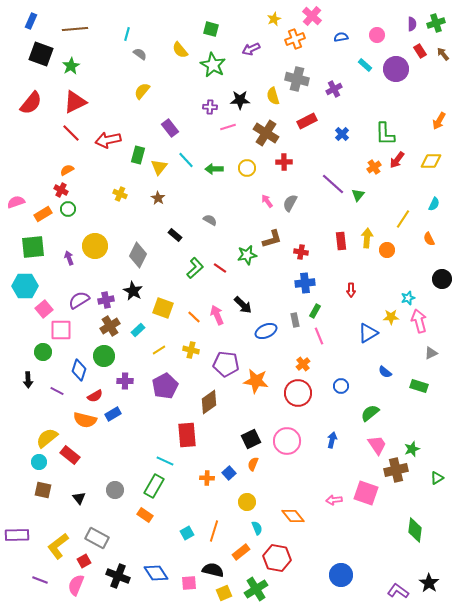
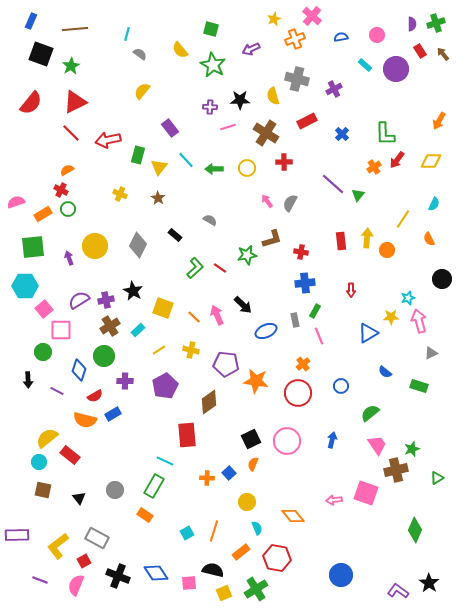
gray diamond at (138, 255): moved 10 px up
green diamond at (415, 530): rotated 15 degrees clockwise
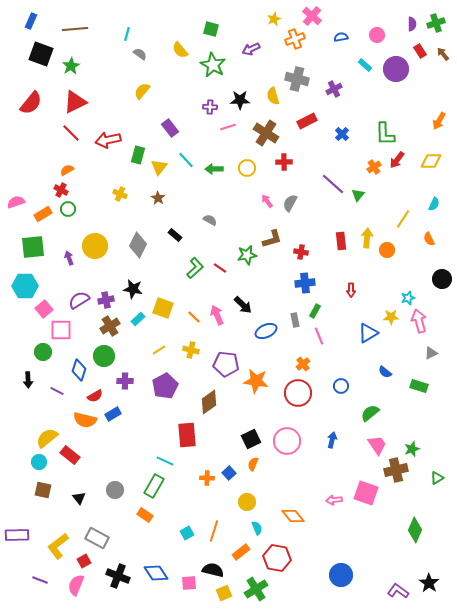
black star at (133, 291): moved 2 px up; rotated 18 degrees counterclockwise
cyan rectangle at (138, 330): moved 11 px up
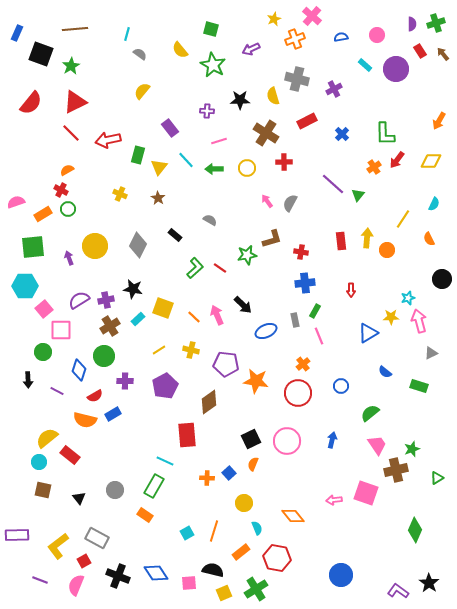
blue rectangle at (31, 21): moved 14 px left, 12 px down
purple cross at (210, 107): moved 3 px left, 4 px down
pink line at (228, 127): moved 9 px left, 14 px down
yellow circle at (247, 502): moved 3 px left, 1 px down
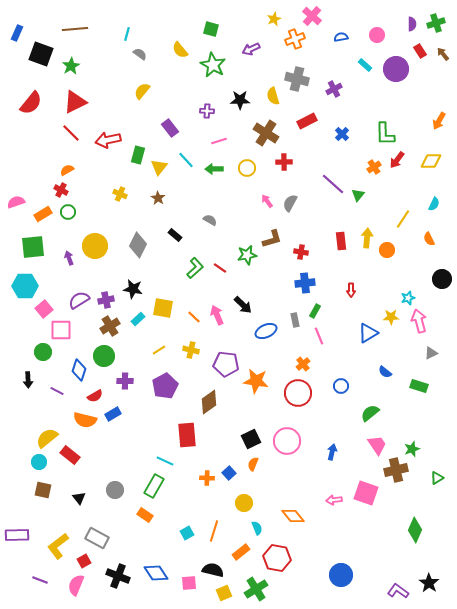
green circle at (68, 209): moved 3 px down
yellow square at (163, 308): rotated 10 degrees counterclockwise
blue arrow at (332, 440): moved 12 px down
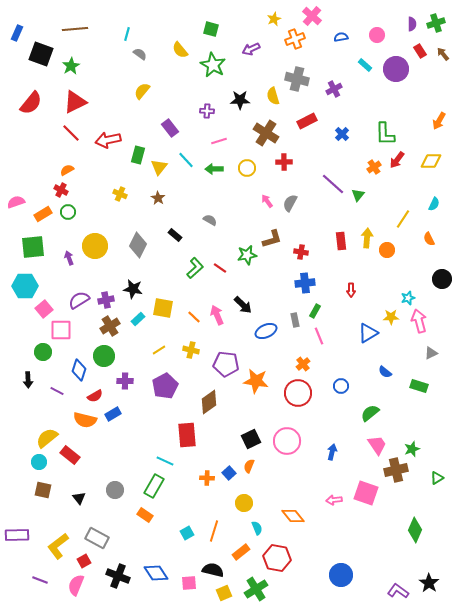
orange semicircle at (253, 464): moved 4 px left, 2 px down
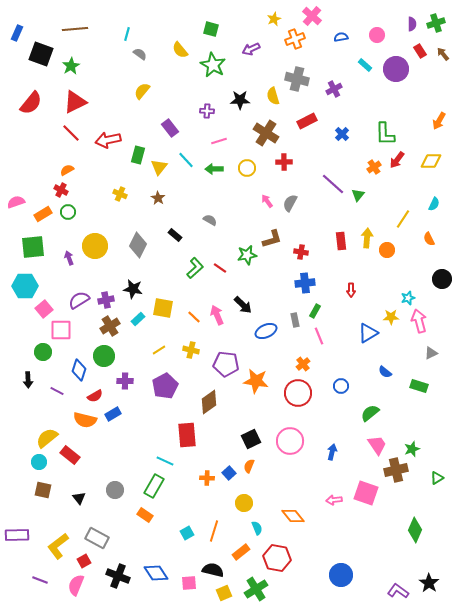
pink circle at (287, 441): moved 3 px right
